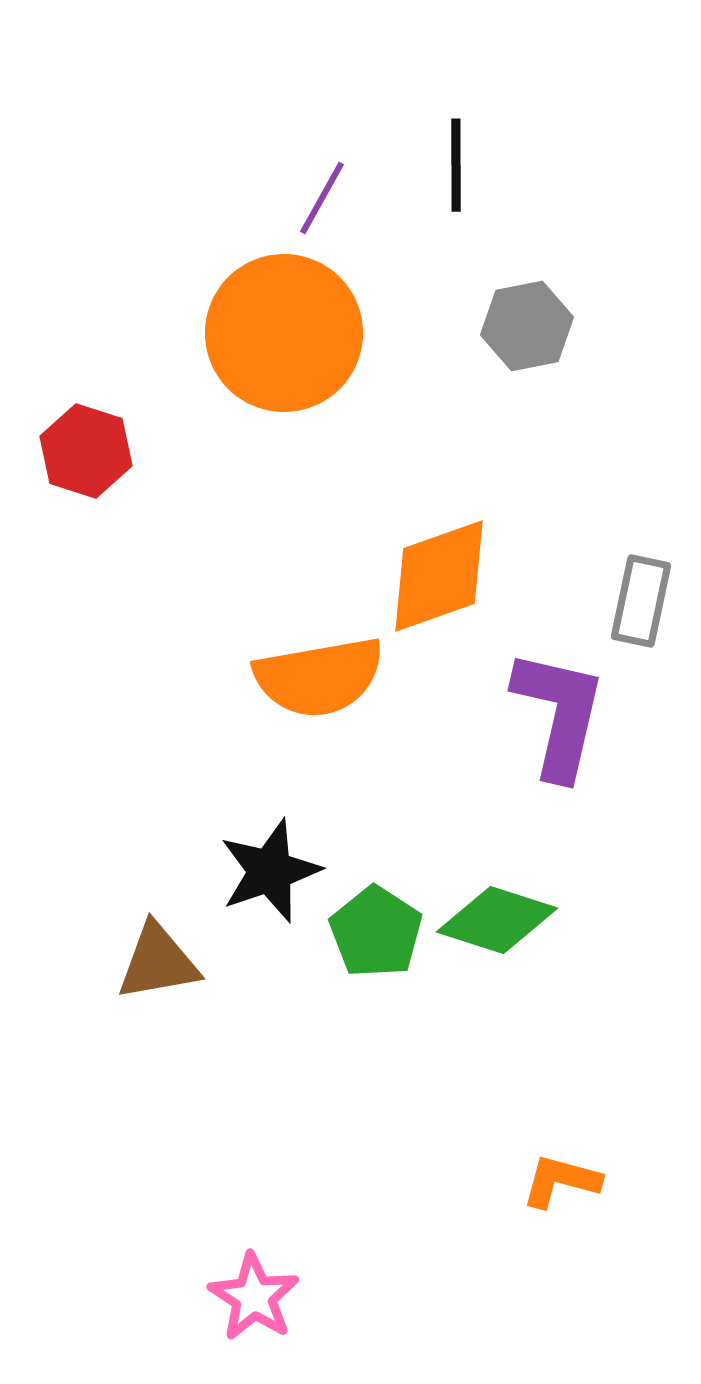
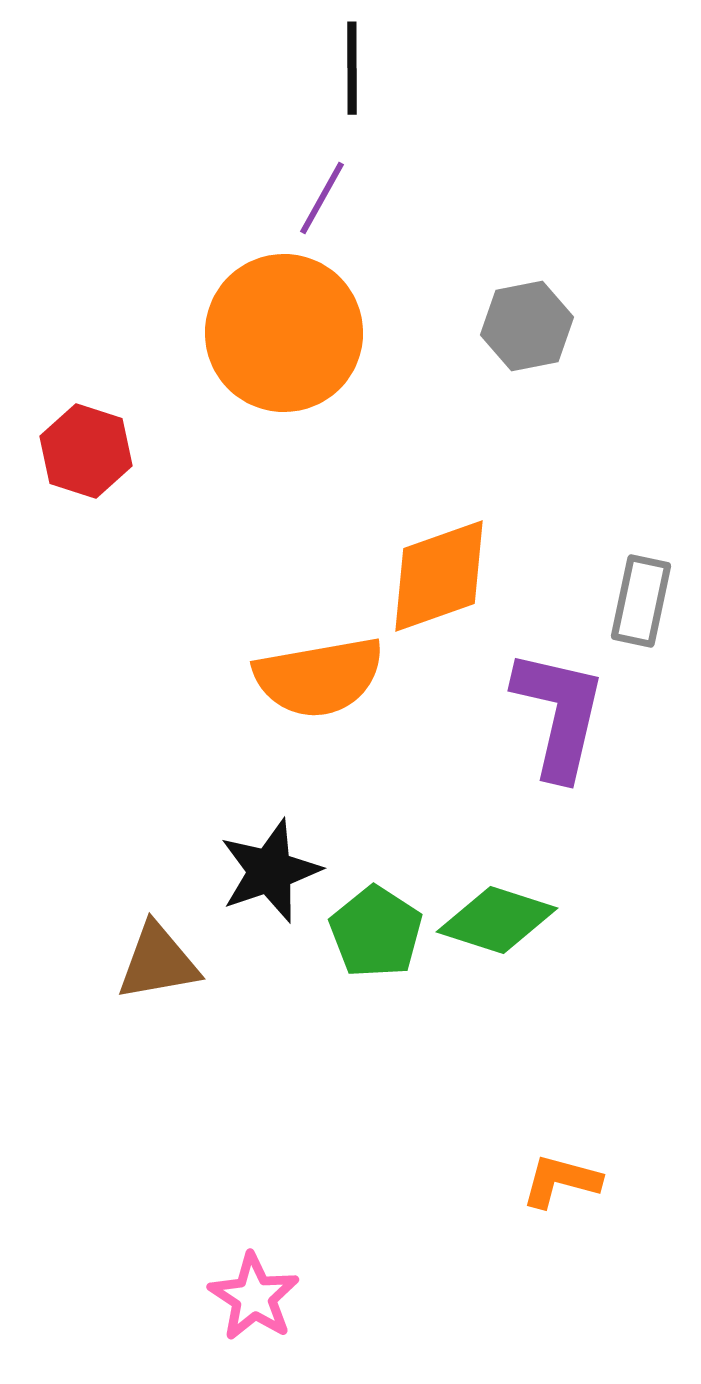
black line: moved 104 px left, 97 px up
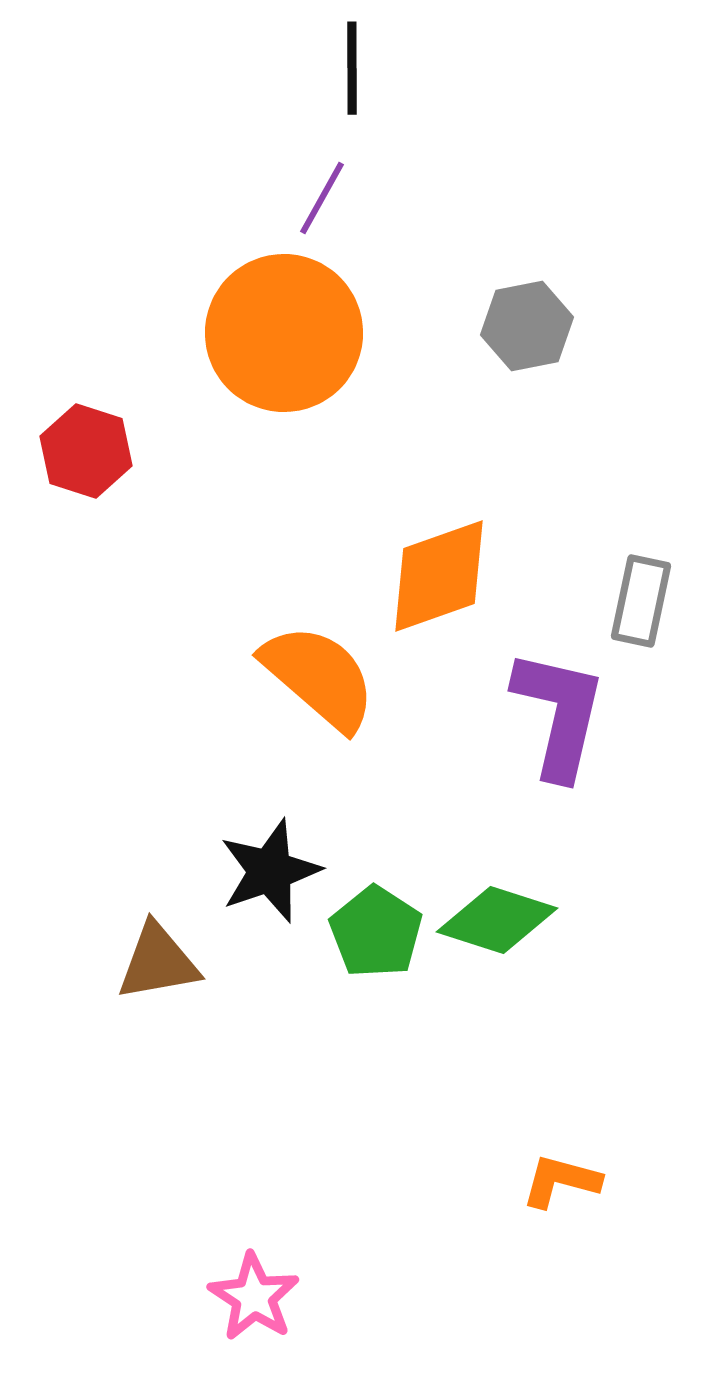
orange semicircle: rotated 129 degrees counterclockwise
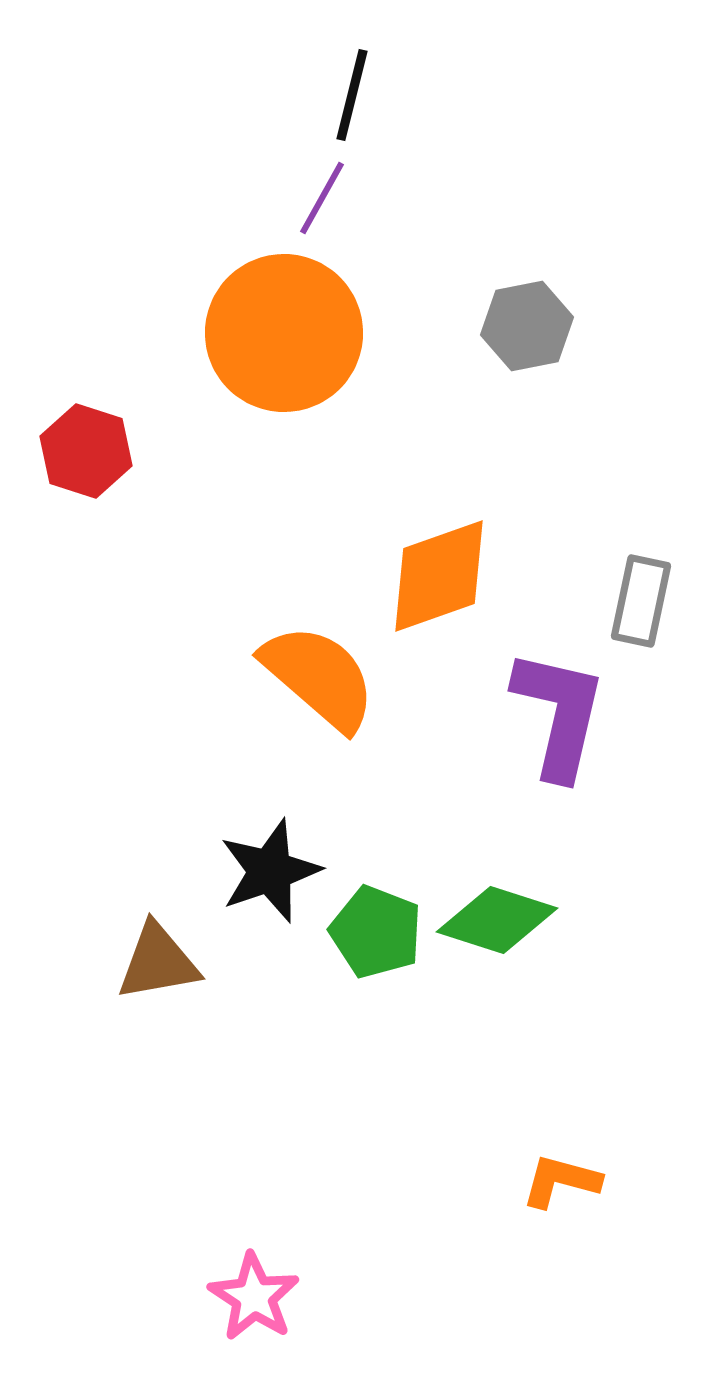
black line: moved 27 px down; rotated 14 degrees clockwise
green pentagon: rotated 12 degrees counterclockwise
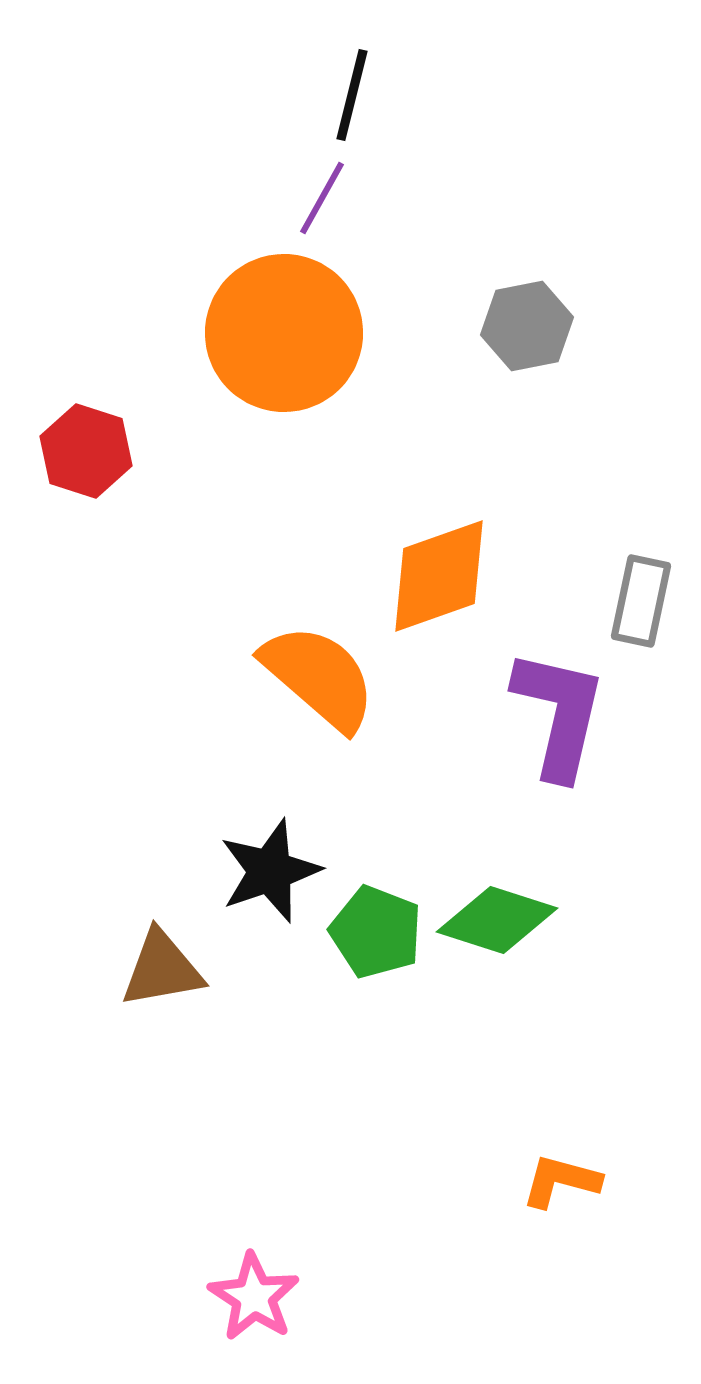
brown triangle: moved 4 px right, 7 px down
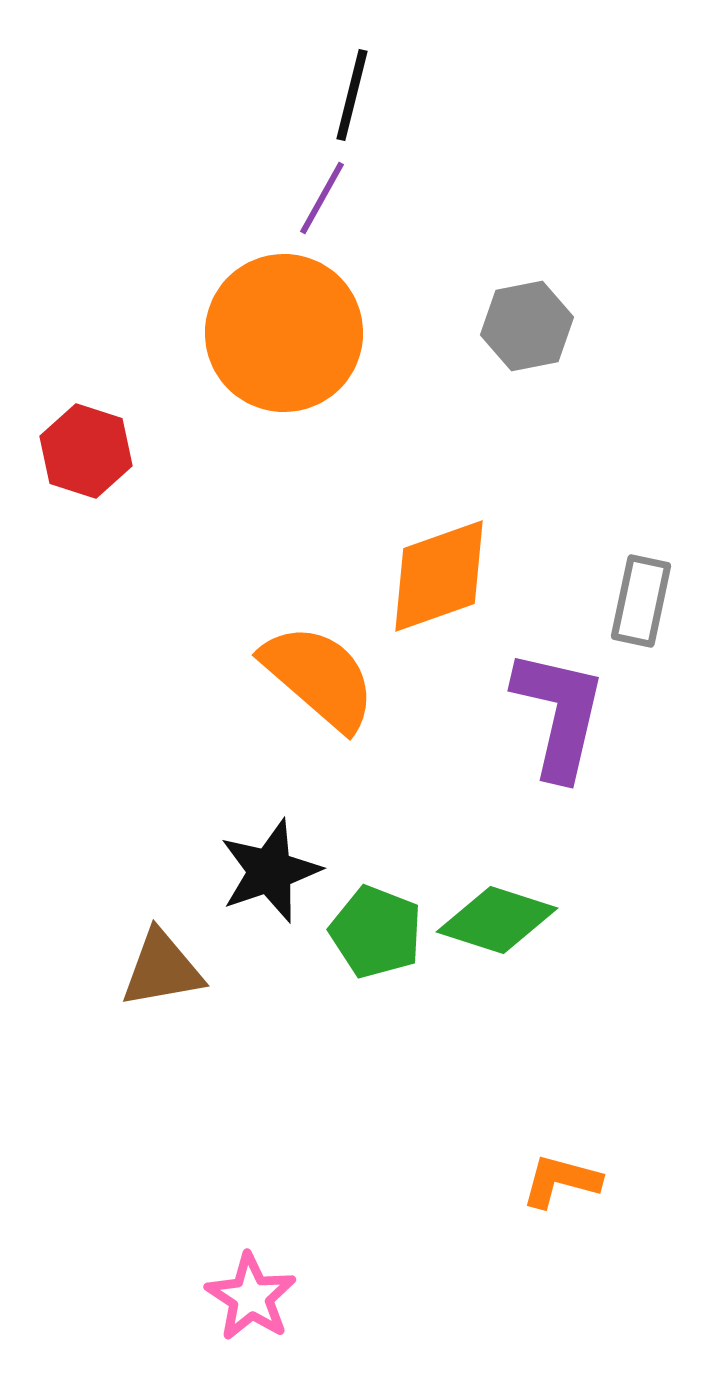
pink star: moved 3 px left
